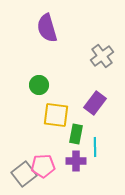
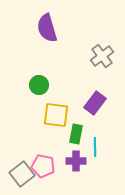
pink pentagon: rotated 15 degrees clockwise
gray square: moved 2 px left
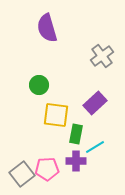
purple rectangle: rotated 10 degrees clockwise
cyan line: rotated 60 degrees clockwise
pink pentagon: moved 4 px right, 3 px down; rotated 15 degrees counterclockwise
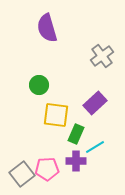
green rectangle: rotated 12 degrees clockwise
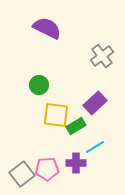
purple semicircle: rotated 132 degrees clockwise
green rectangle: moved 8 px up; rotated 36 degrees clockwise
purple cross: moved 2 px down
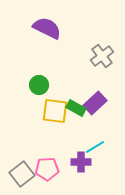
yellow square: moved 1 px left, 4 px up
green rectangle: moved 18 px up; rotated 60 degrees clockwise
purple cross: moved 5 px right, 1 px up
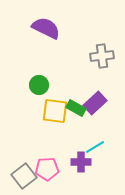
purple semicircle: moved 1 px left
gray cross: rotated 30 degrees clockwise
gray square: moved 2 px right, 2 px down
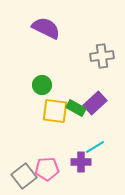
green circle: moved 3 px right
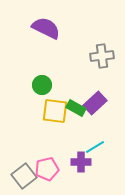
pink pentagon: rotated 10 degrees counterclockwise
